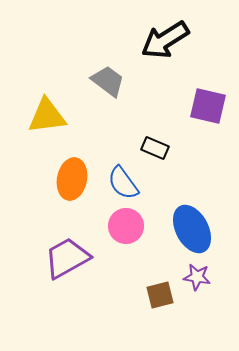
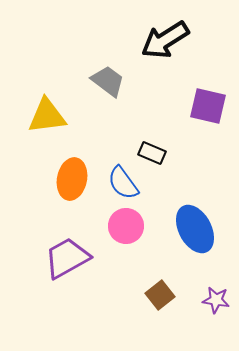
black rectangle: moved 3 px left, 5 px down
blue ellipse: moved 3 px right
purple star: moved 19 px right, 23 px down
brown square: rotated 24 degrees counterclockwise
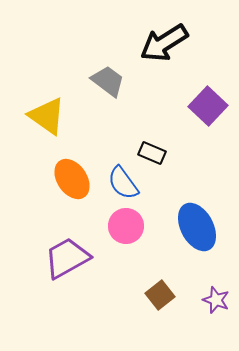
black arrow: moved 1 px left, 3 px down
purple square: rotated 30 degrees clockwise
yellow triangle: rotated 42 degrees clockwise
orange ellipse: rotated 45 degrees counterclockwise
blue ellipse: moved 2 px right, 2 px up
purple star: rotated 12 degrees clockwise
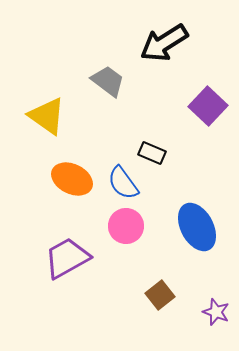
orange ellipse: rotated 30 degrees counterclockwise
purple star: moved 12 px down
